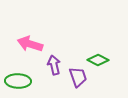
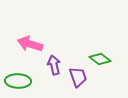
green diamond: moved 2 px right, 1 px up; rotated 10 degrees clockwise
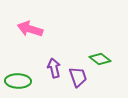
pink arrow: moved 15 px up
purple arrow: moved 3 px down
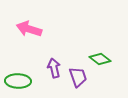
pink arrow: moved 1 px left
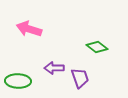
green diamond: moved 3 px left, 12 px up
purple arrow: rotated 78 degrees counterclockwise
purple trapezoid: moved 2 px right, 1 px down
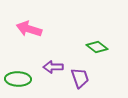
purple arrow: moved 1 px left, 1 px up
green ellipse: moved 2 px up
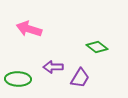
purple trapezoid: rotated 50 degrees clockwise
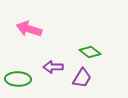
green diamond: moved 7 px left, 5 px down
purple trapezoid: moved 2 px right
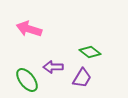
green ellipse: moved 9 px right, 1 px down; rotated 50 degrees clockwise
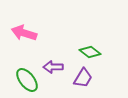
pink arrow: moved 5 px left, 4 px down
purple trapezoid: moved 1 px right
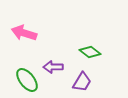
purple trapezoid: moved 1 px left, 4 px down
